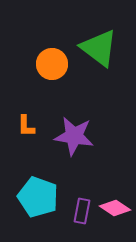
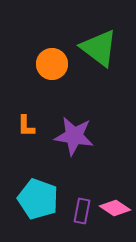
cyan pentagon: moved 2 px down
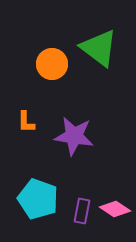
orange L-shape: moved 4 px up
pink diamond: moved 1 px down
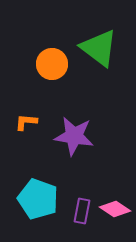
orange L-shape: rotated 95 degrees clockwise
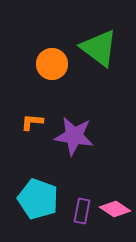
orange L-shape: moved 6 px right
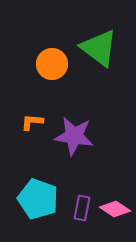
purple rectangle: moved 3 px up
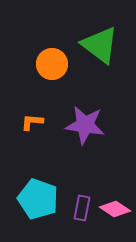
green triangle: moved 1 px right, 3 px up
purple star: moved 11 px right, 11 px up
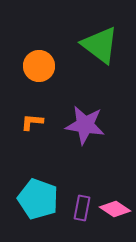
orange circle: moved 13 px left, 2 px down
